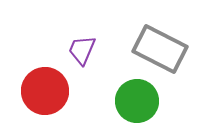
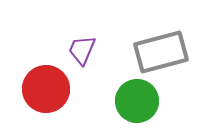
gray rectangle: moved 1 px right, 3 px down; rotated 42 degrees counterclockwise
red circle: moved 1 px right, 2 px up
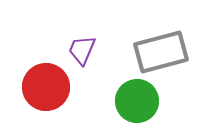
red circle: moved 2 px up
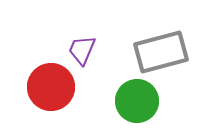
red circle: moved 5 px right
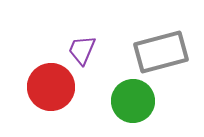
green circle: moved 4 px left
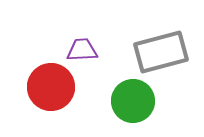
purple trapezoid: rotated 64 degrees clockwise
